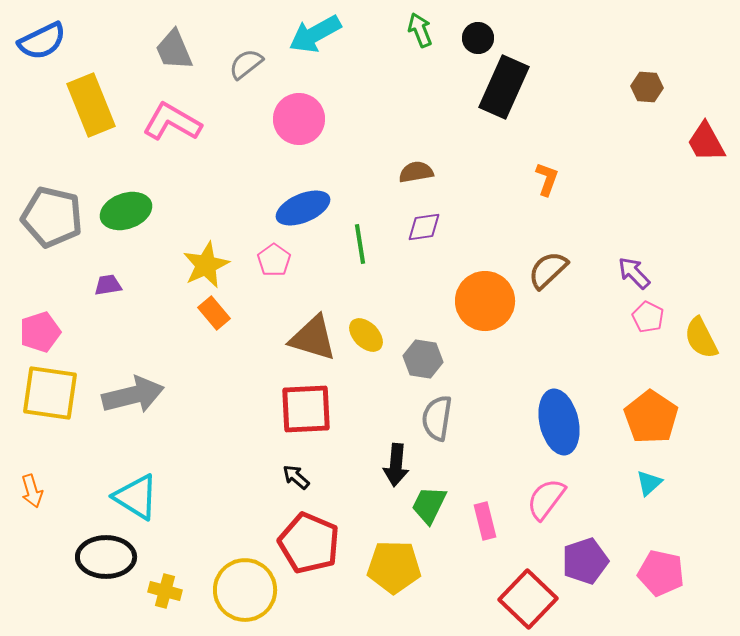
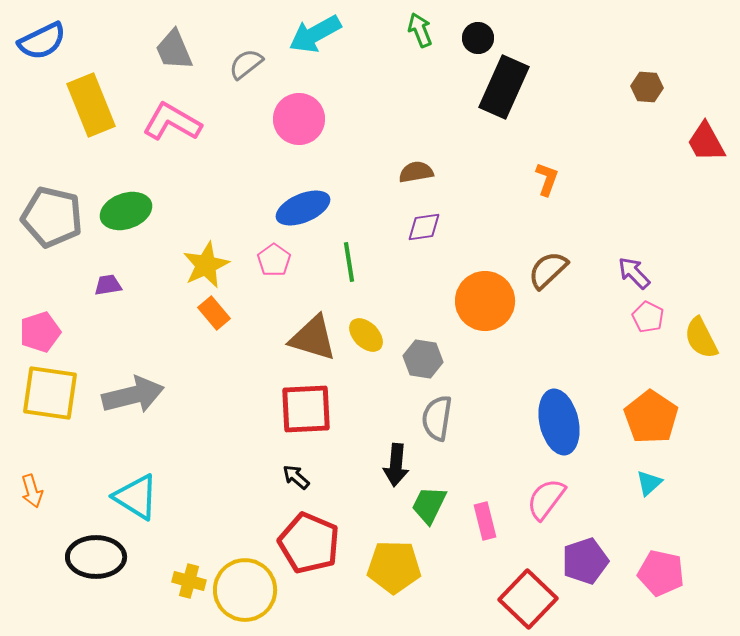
green line at (360, 244): moved 11 px left, 18 px down
black ellipse at (106, 557): moved 10 px left
yellow cross at (165, 591): moved 24 px right, 10 px up
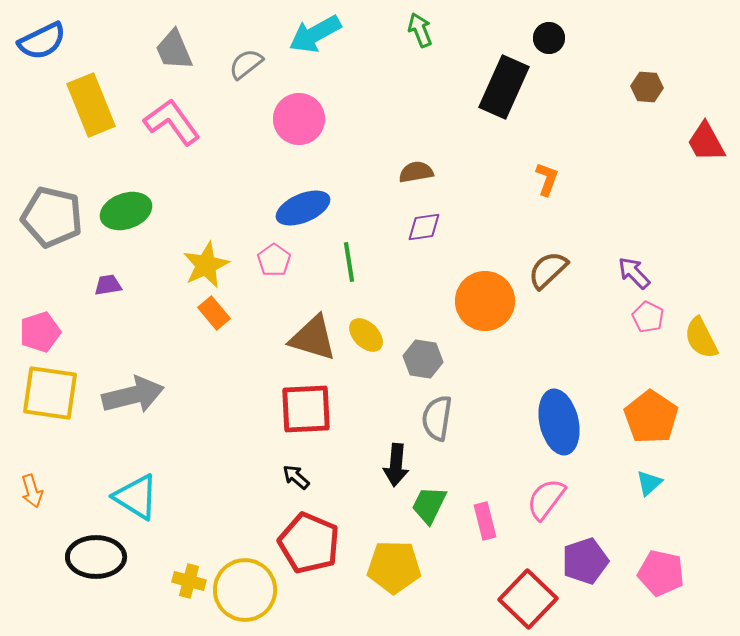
black circle at (478, 38): moved 71 px right
pink L-shape at (172, 122): rotated 24 degrees clockwise
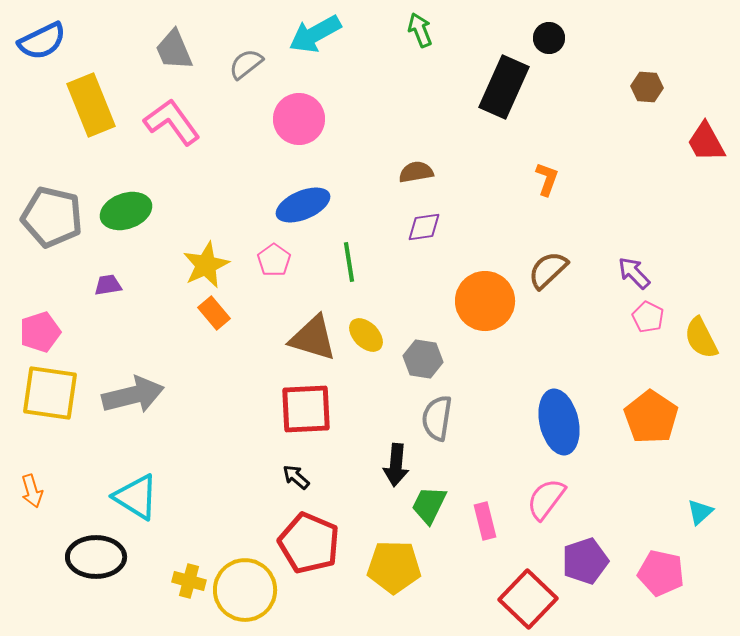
blue ellipse at (303, 208): moved 3 px up
cyan triangle at (649, 483): moved 51 px right, 29 px down
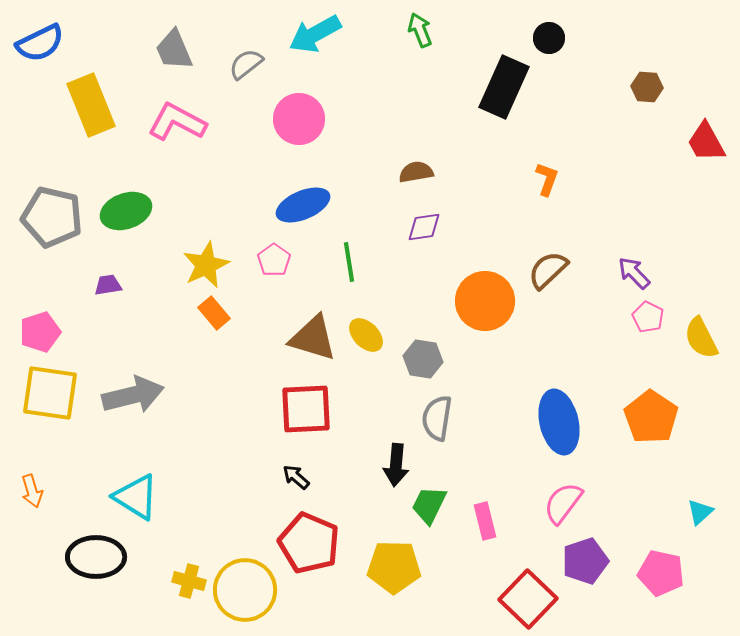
blue semicircle at (42, 41): moved 2 px left, 2 px down
pink L-shape at (172, 122): moved 5 px right; rotated 26 degrees counterclockwise
pink semicircle at (546, 499): moved 17 px right, 4 px down
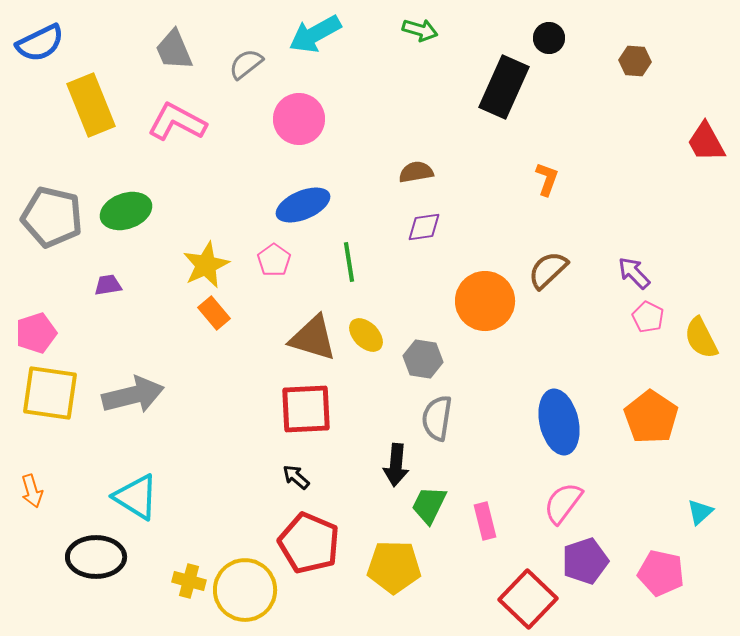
green arrow at (420, 30): rotated 128 degrees clockwise
brown hexagon at (647, 87): moved 12 px left, 26 px up
pink pentagon at (40, 332): moved 4 px left, 1 px down
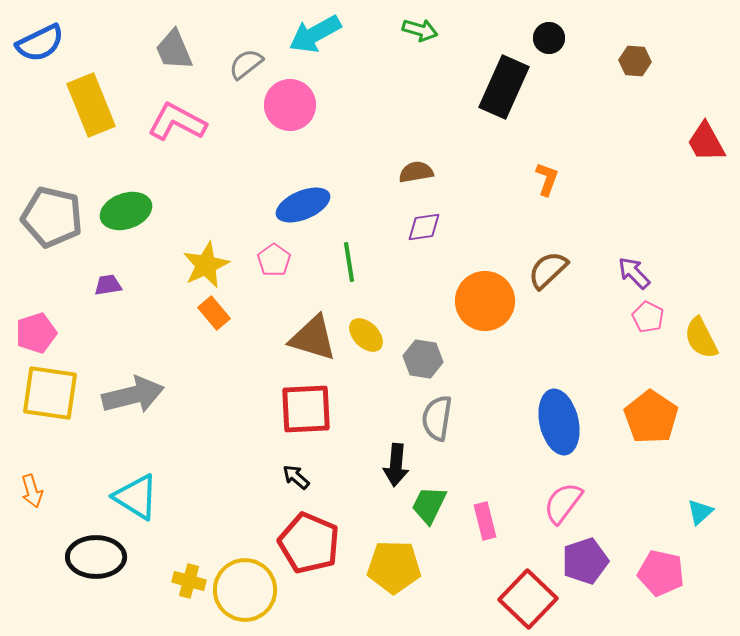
pink circle at (299, 119): moved 9 px left, 14 px up
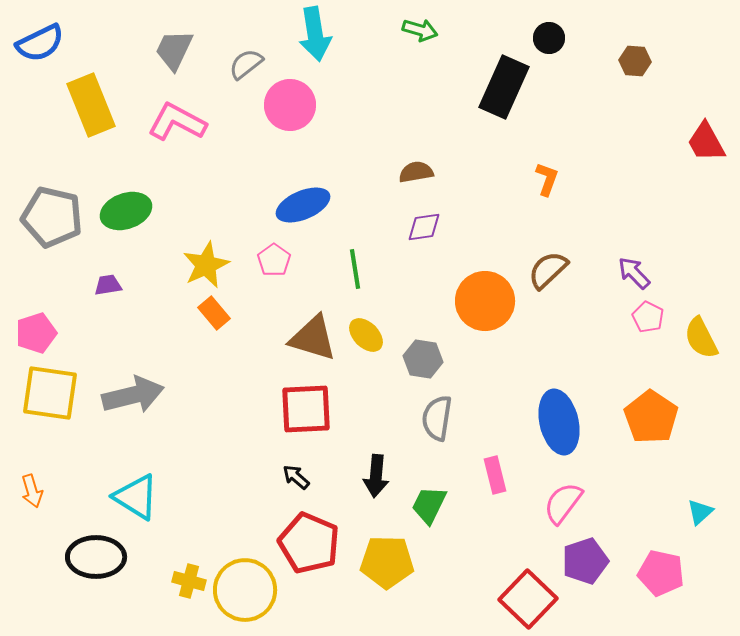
cyan arrow at (315, 34): rotated 70 degrees counterclockwise
gray trapezoid at (174, 50): rotated 48 degrees clockwise
green line at (349, 262): moved 6 px right, 7 px down
black arrow at (396, 465): moved 20 px left, 11 px down
pink rectangle at (485, 521): moved 10 px right, 46 px up
yellow pentagon at (394, 567): moved 7 px left, 5 px up
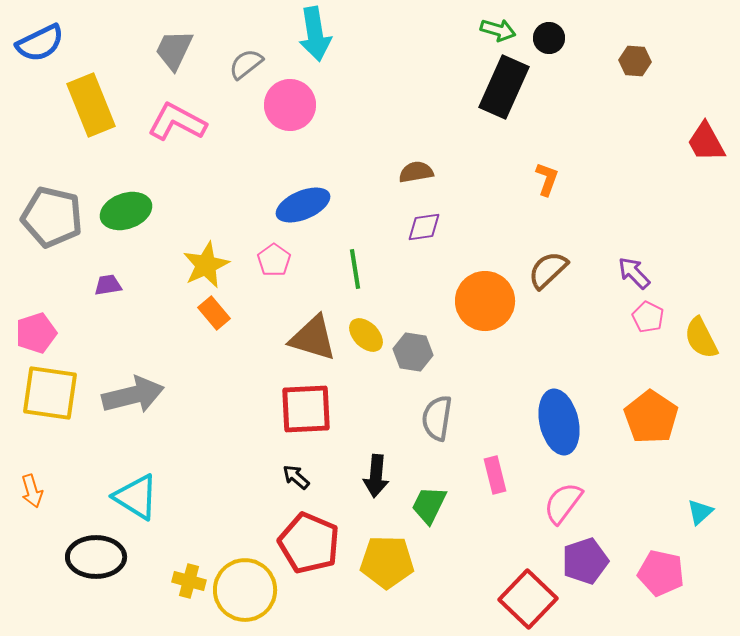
green arrow at (420, 30): moved 78 px right
gray hexagon at (423, 359): moved 10 px left, 7 px up
